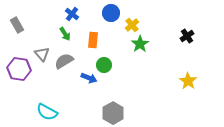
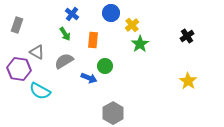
gray rectangle: rotated 49 degrees clockwise
gray triangle: moved 5 px left, 2 px up; rotated 21 degrees counterclockwise
green circle: moved 1 px right, 1 px down
cyan semicircle: moved 7 px left, 21 px up
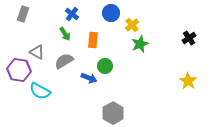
gray rectangle: moved 6 px right, 11 px up
black cross: moved 2 px right, 2 px down
green star: rotated 12 degrees clockwise
purple hexagon: moved 1 px down
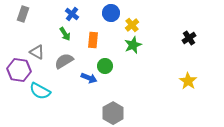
green star: moved 7 px left, 1 px down
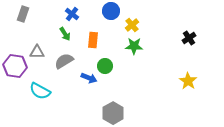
blue circle: moved 2 px up
green star: moved 1 px right, 1 px down; rotated 24 degrees clockwise
gray triangle: rotated 28 degrees counterclockwise
purple hexagon: moved 4 px left, 4 px up
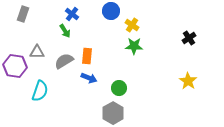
yellow cross: rotated 16 degrees counterclockwise
green arrow: moved 3 px up
orange rectangle: moved 6 px left, 16 px down
green circle: moved 14 px right, 22 px down
cyan semicircle: rotated 100 degrees counterclockwise
